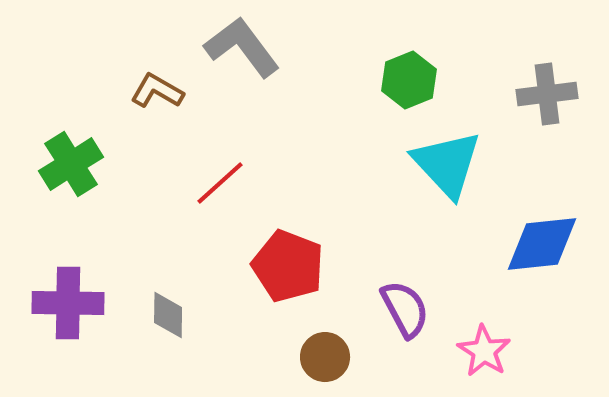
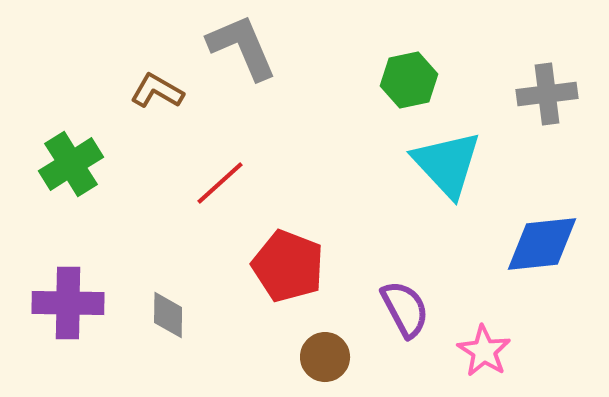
gray L-shape: rotated 14 degrees clockwise
green hexagon: rotated 10 degrees clockwise
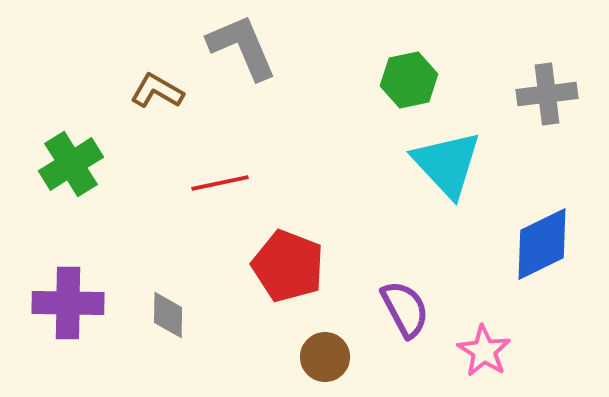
red line: rotated 30 degrees clockwise
blue diamond: rotated 20 degrees counterclockwise
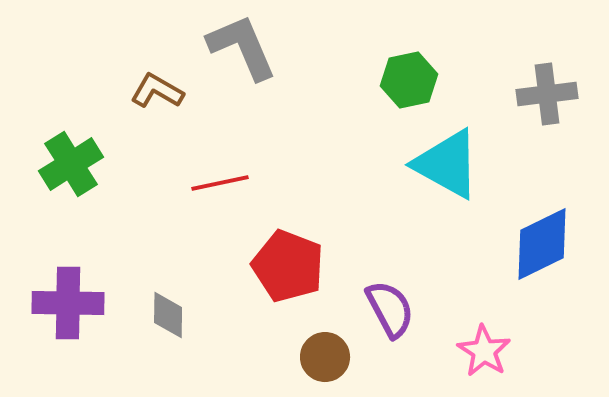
cyan triangle: rotated 18 degrees counterclockwise
purple semicircle: moved 15 px left
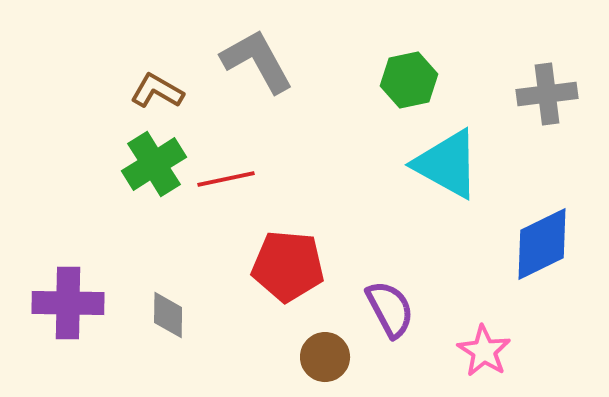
gray L-shape: moved 15 px right, 14 px down; rotated 6 degrees counterclockwise
green cross: moved 83 px right
red line: moved 6 px right, 4 px up
red pentagon: rotated 16 degrees counterclockwise
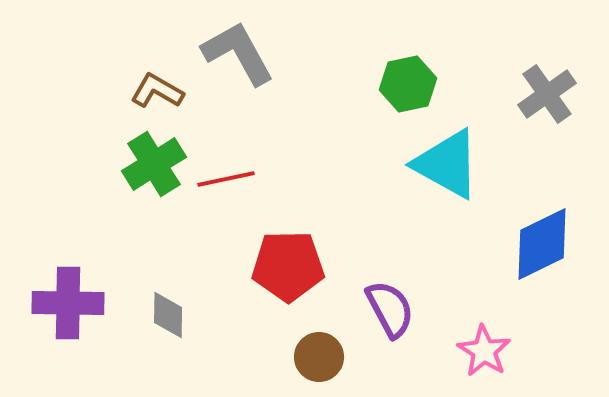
gray L-shape: moved 19 px left, 8 px up
green hexagon: moved 1 px left, 4 px down
gray cross: rotated 28 degrees counterclockwise
red pentagon: rotated 6 degrees counterclockwise
brown circle: moved 6 px left
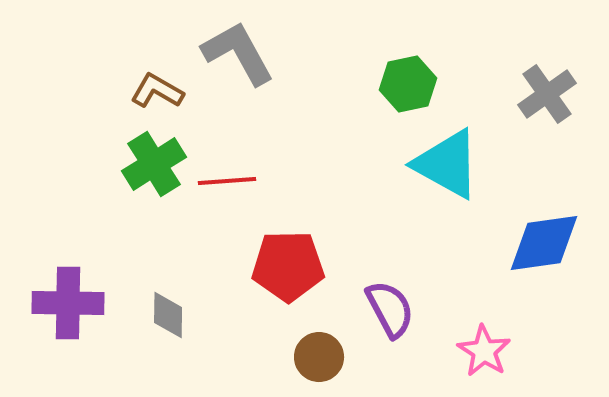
red line: moved 1 px right, 2 px down; rotated 8 degrees clockwise
blue diamond: moved 2 px right, 1 px up; rotated 18 degrees clockwise
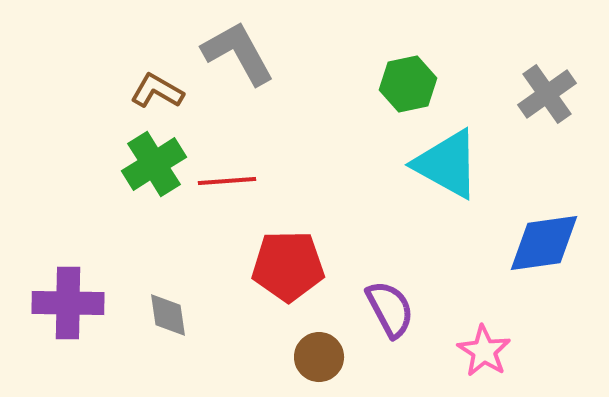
gray diamond: rotated 9 degrees counterclockwise
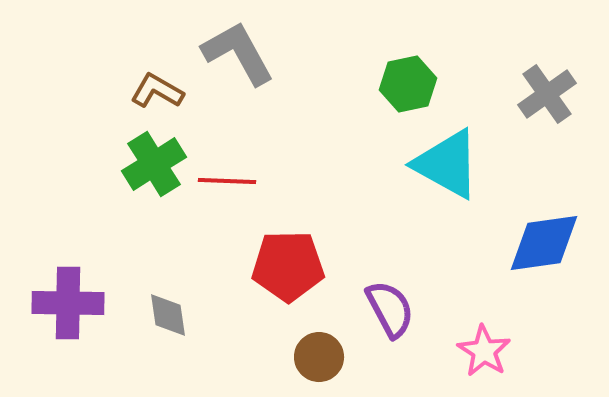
red line: rotated 6 degrees clockwise
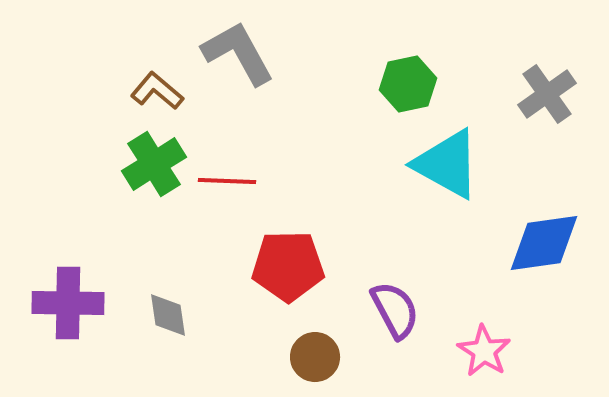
brown L-shape: rotated 10 degrees clockwise
purple semicircle: moved 5 px right, 1 px down
brown circle: moved 4 px left
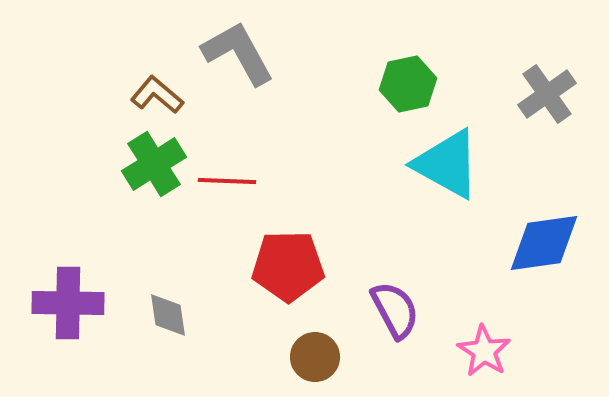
brown L-shape: moved 4 px down
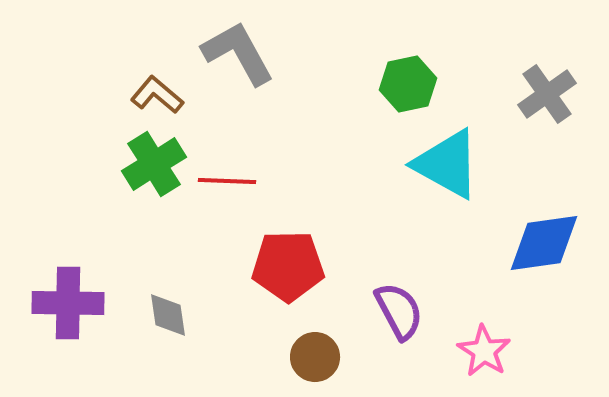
purple semicircle: moved 4 px right, 1 px down
